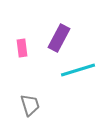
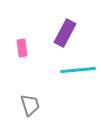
purple rectangle: moved 6 px right, 5 px up
cyan line: rotated 12 degrees clockwise
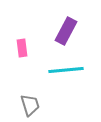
purple rectangle: moved 1 px right, 2 px up
cyan line: moved 12 px left
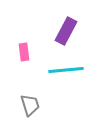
pink rectangle: moved 2 px right, 4 px down
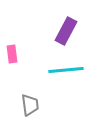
pink rectangle: moved 12 px left, 2 px down
gray trapezoid: rotated 10 degrees clockwise
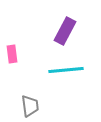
purple rectangle: moved 1 px left
gray trapezoid: moved 1 px down
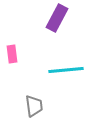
purple rectangle: moved 8 px left, 13 px up
gray trapezoid: moved 4 px right
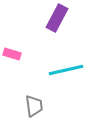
pink rectangle: rotated 66 degrees counterclockwise
cyan line: rotated 8 degrees counterclockwise
